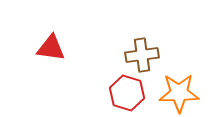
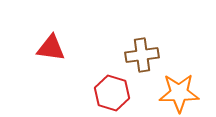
red hexagon: moved 15 px left
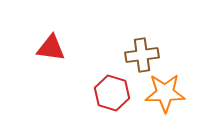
orange star: moved 14 px left
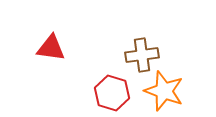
orange star: moved 1 px left, 2 px up; rotated 21 degrees clockwise
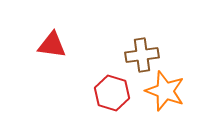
red triangle: moved 1 px right, 3 px up
orange star: moved 1 px right
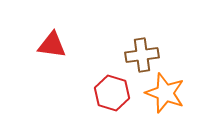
orange star: moved 2 px down
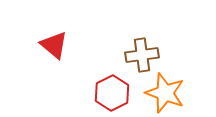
red triangle: moved 2 px right; rotated 32 degrees clockwise
red hexagon: rotated 16 degrees clockwise
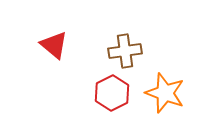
brown cross: moved 17 px left, 4 px up
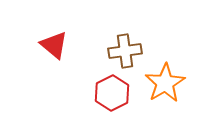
orange star: moved 10 px up; rotated 21 degrees clockwise
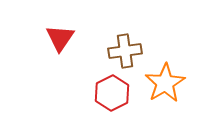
red triangle: moved 6 px right, 7 px up; rotated 24 degrees clockwise
